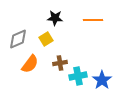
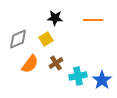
brown cross: moved 4 px left; rotated 24 degrees counterclockwise
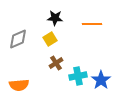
orange line: moved 1 px left, 4 px down
yellow square: moved 4 px right
orange semicircle: moved 11 px left, 21 px down; rotated 48 degrees clockwise
blue star: moved 1 px left
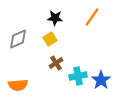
orange line: moved 7 px up; rotated 54 degrees counterclockwise
orange semicircle: moved 1 px left
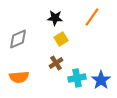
yellow square: moved 11 px right
cyan cross: moved 1 px left, 2 px down
orange semicircle: moved 1 px right, 8 px up
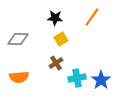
gray diamond: rotated 25 degrees clockwise
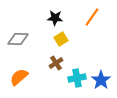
orange semicircle: rotated 144 degrees clockwise
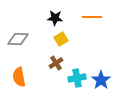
orange line: rotated 54 degrees clockwise
orange semicircle: rotated 60 degrees counterclockwise
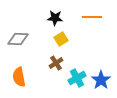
cyan cross: rotated 18 degrees counterclockwise
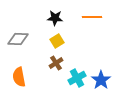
yellow square: moved 4 px left, 2 px down
